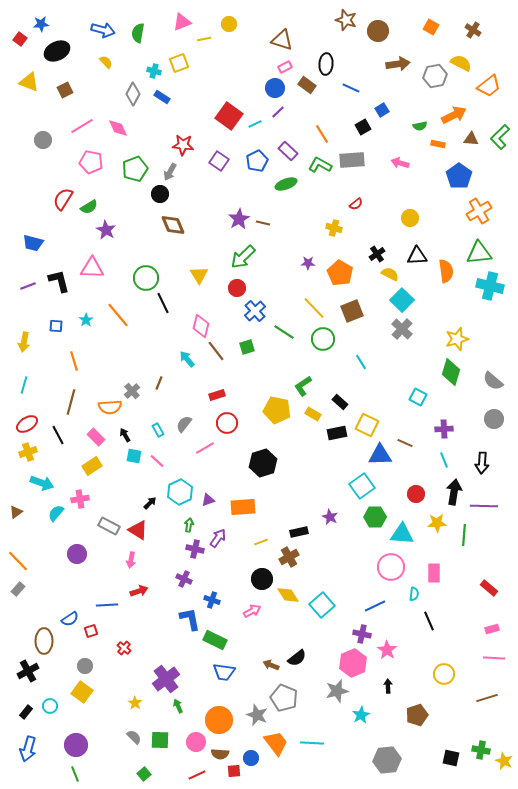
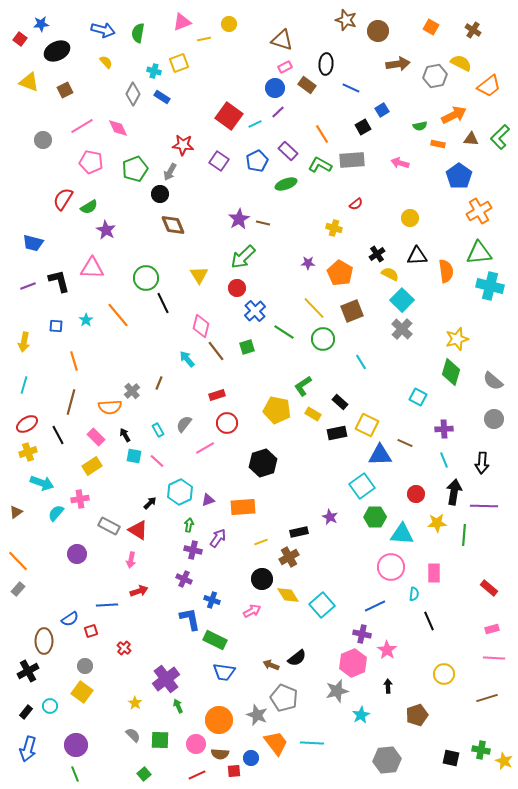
purple cross at (195, 549): moved 2 px left, 1 px down
gray semicircle at (134, 737): moved 1 px left, 2 px up
pink circle at (196, 742): moved 2 px down
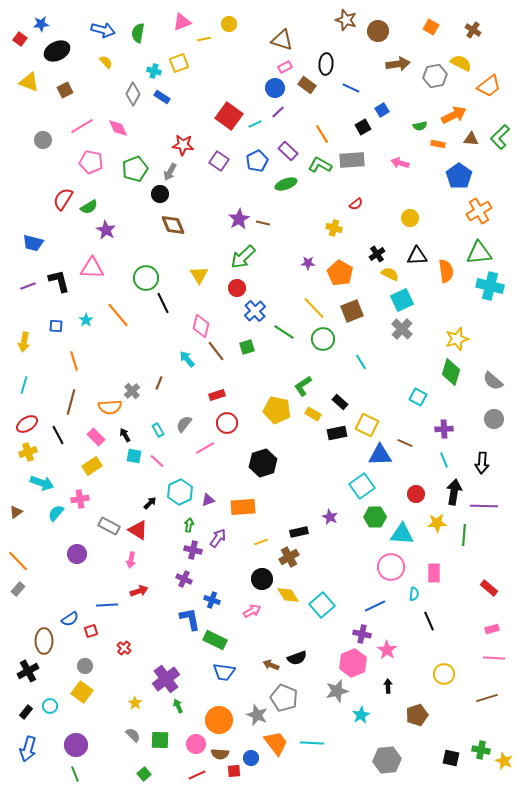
cyan square at (402, 300): rotated 20 degrees clockwise
black semicircle at (297, 658): rotated 18 degrees clockwise
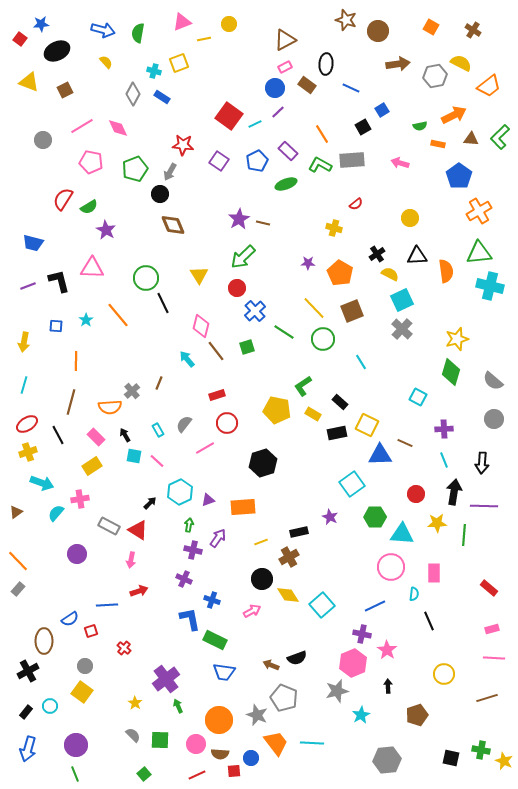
brown triangle at (282, 40): moved 3 px right; rotated 45 degrees counterclockwise
orange line at (74, 361): moved 2 px right; rotated 18 degrees clockwise
cyan square at (362, 486): moved 10 px left, 2 px up
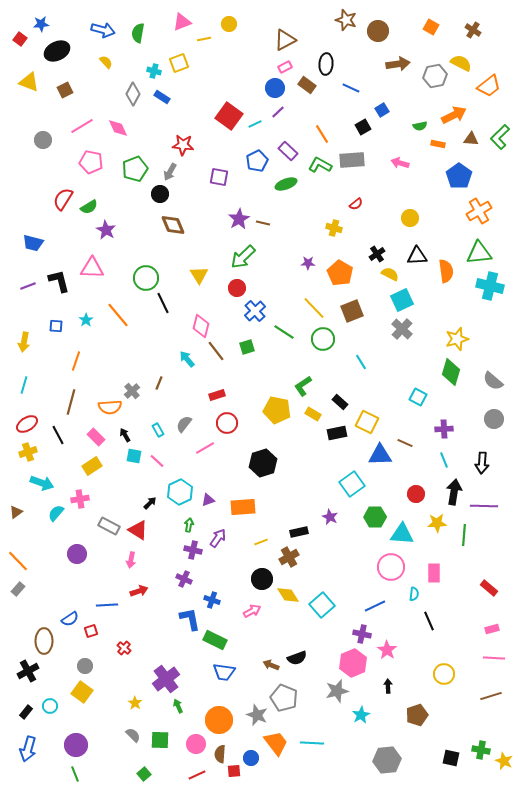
purple square at (219, 161): moved 16 px down; rotated 24 degrees counterclockwise
orange line at (76, 361): rotated 18 degrees clockwise
yellow square at (367, 425): moved 3 px up
brown line at (487, 698): moved 4 px right, 2 px up
brown semicircle at (220, 754): rotated 90 degrees clockwise
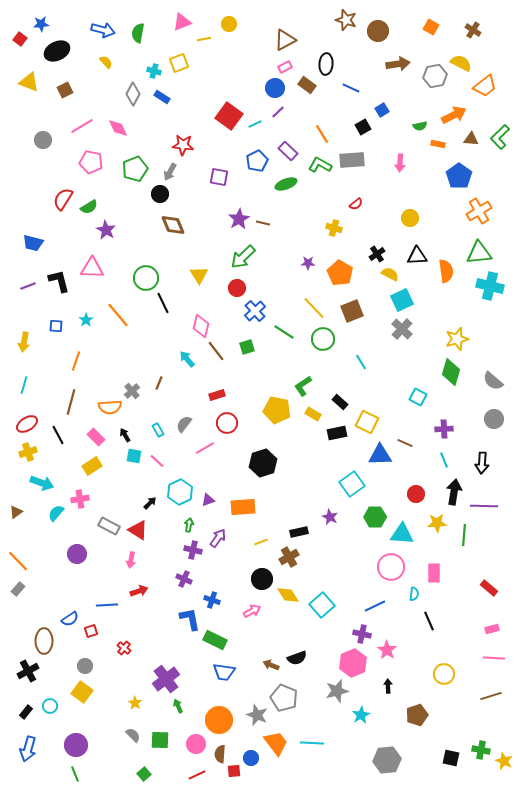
orange trapezoid at (489, 86): moved 4 px left
pink arrow at (400, 163): rotated 102 degrees counterclockwise
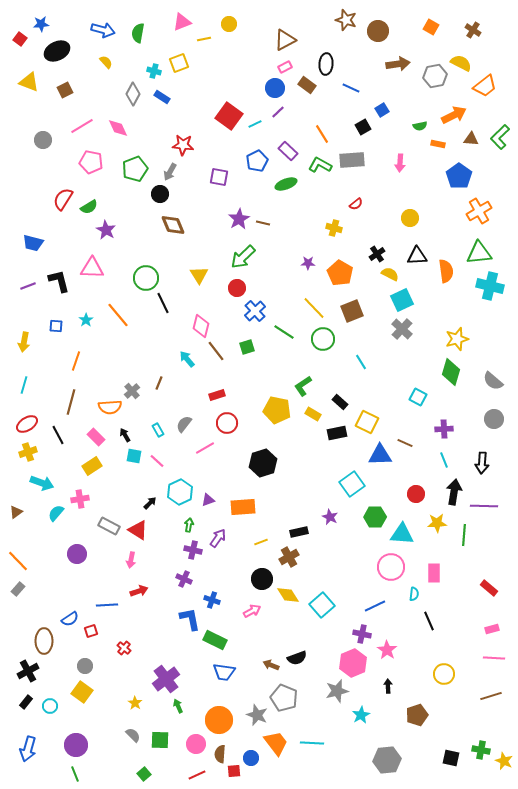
black rectangle at (26, 712): moved 10 px up
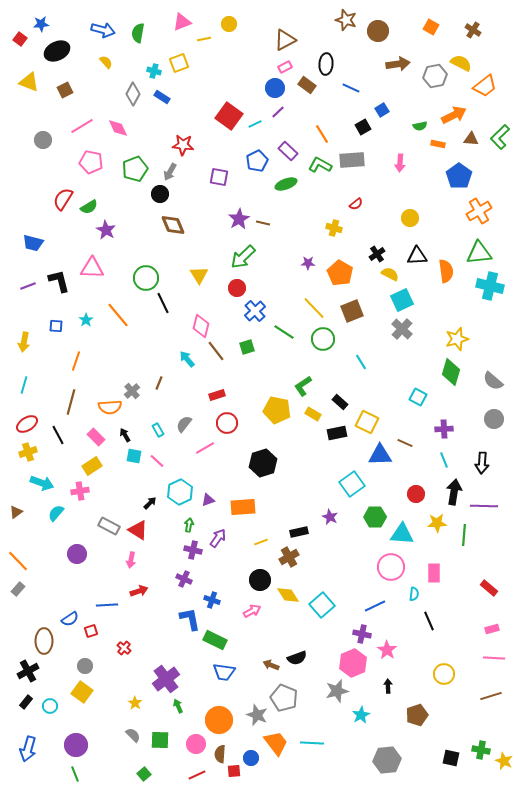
pink cross at (80, 499): moved 8 px up
black circle at (262, 579): moved 2 px left, 1 px down
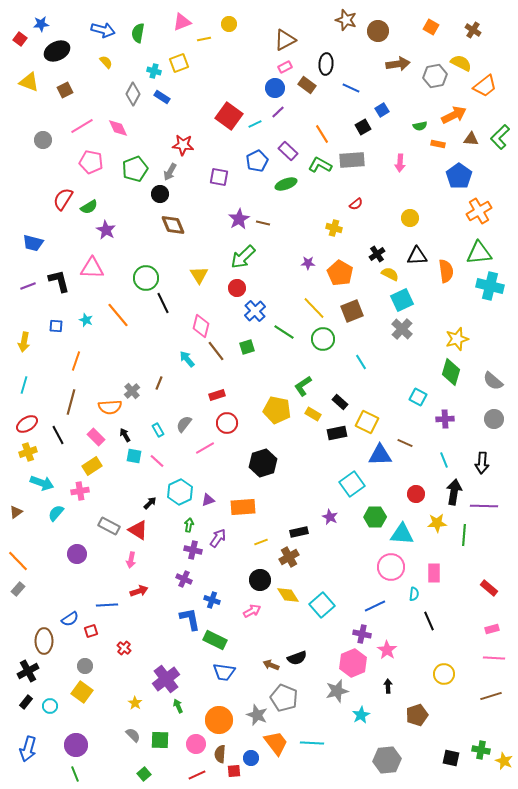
cyan star at (86, 320): rotated 16 degrees counterclockwise
purple cross at (444, 429): moved 1 px right, 10 px up
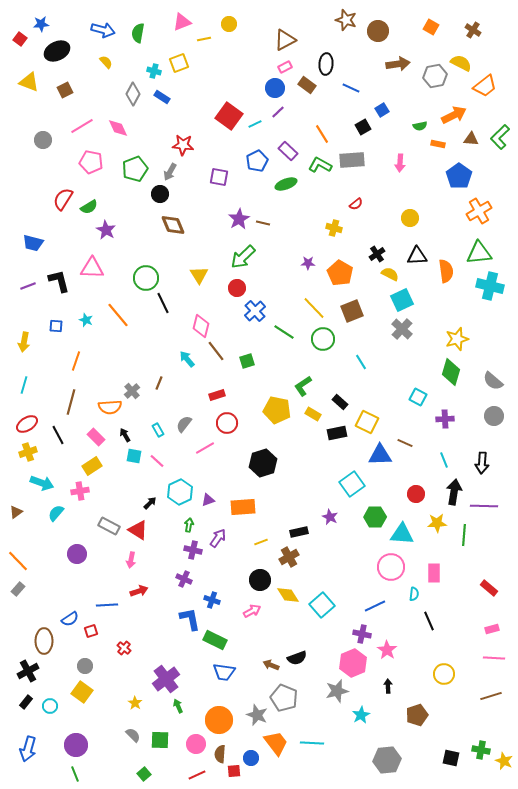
green square at (247, 347): moved 14 px down
gray circle at (494, 419): moved 3 px up
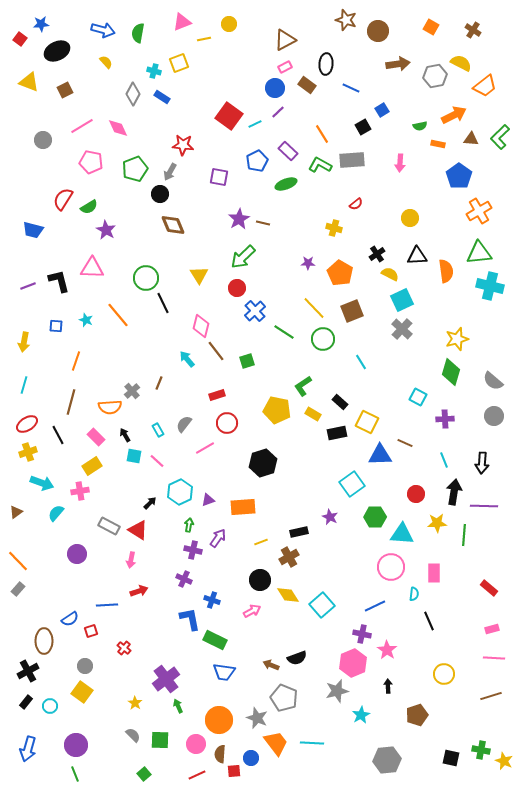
blue trapezoid at (33, 243): moved 13 px up
gray star at (257, 715): moved 3 px down
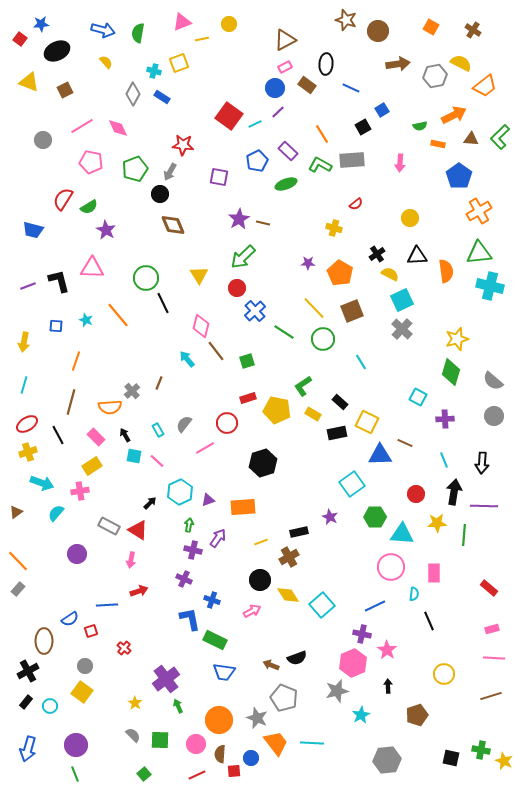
yellow line at (204, 39): moved 2 px left
red rectangle at (217, 395): moved 31 px right, 3 px down
